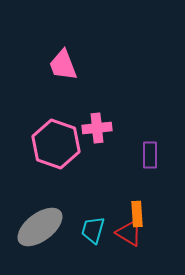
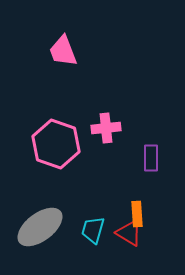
pink trapezoid: moved 14 px up
pink cross: moved 9 px right
purple rectangle: moved 1 px right, 3 px down
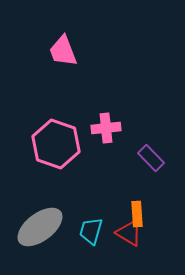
purple rectangle: rotated 44 degrees counterclockwise
cyan trapezoid: moved 2 px left, 1 px down
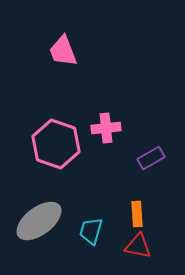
purple rectangle: rotated 76 degrees counterclockwise
gray ellipse: moved 1 px left, 6 px up
red triangle: moved 9 px right, 13 px down; rotated 20 degrees counterclockwise
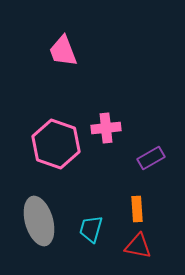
orange rectangle: moved 5 px up
gray ellipse: rotated 69 degrees counterclockwise
cyan trapezoid: moved 2 px up
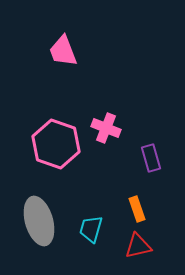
pink cross: rotated 28 degrees clockwise
purple rectangle: rotated 76 degrees counterclockwise
orange rectangle: rotated 15 degrees counterclockwise
red triangle: rotated 24 degrees counterclockwise
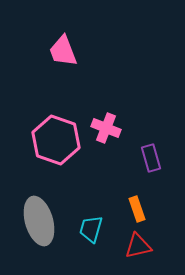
pink hexagon: moved 4 px up
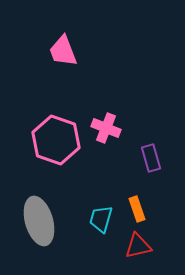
cyan trapezoid: moved 10 px right, 10 px up
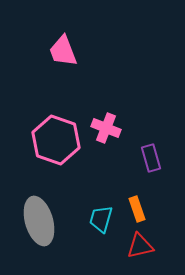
red triangle: moved 2 px right
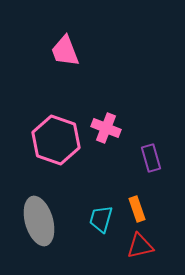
pink trapezoid: moved 2 px right
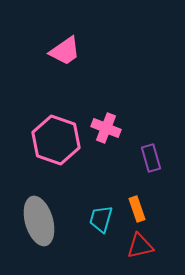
pink trapezoid: rotated 104 degrees counterclockwise
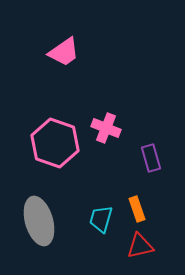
pink trapezoid: moved 1 px left, 1 px down
pink hexagon: moved 1 px left, 3 px down
